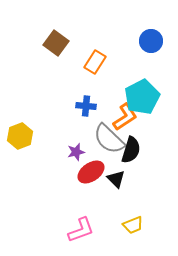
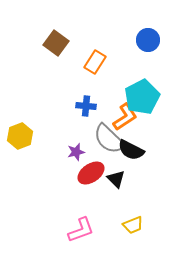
blue circle: moved 3 px left, 1 px up
black semicircle: rotated 100 degrees clockwise
red ellipse: moved 1 px down
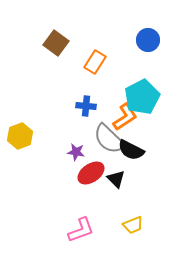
purple star: rotated 24 degrees clockwise
